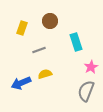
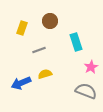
gray semicircle: rotated 90 degrees clockwise
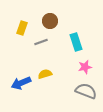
gray line: moved 2 px right, 8 px up
pink star: moved 6 px left; rotated 16 degrees clockwise
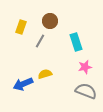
yellow rectangle: moved 1 px left, 1 px up
gray line: moved 1 px left, 1 px up; rotated 40 degrees counterclockwise
blue arrow: moved 2 px right, 1 px down
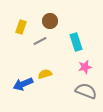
gray line: rotated 32 degrees clockwise
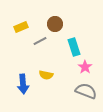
brown circle: moved 5 px right, 3 px down
yellow rectangle: rotated 48 degrees clockwise
cyan rectangle: moved 2 px left, 5 px down
pink star: rotated 24 degrees counterclockwise
yellow semicircle: moved 1 px right, 1 px down; rotated 152 degrees counterclockwise
blue arrow: rotated 72 degrees counterclockwise
